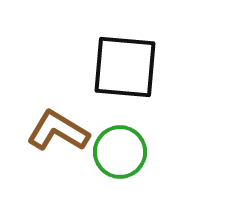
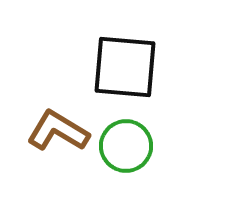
green circle: moved 6 px right, 6 px up
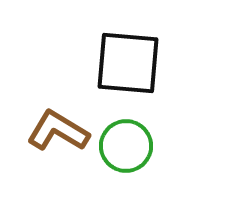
black square: moved 3 px right, 4 px up
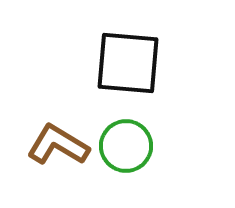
brown L-shape: moved 14 px down
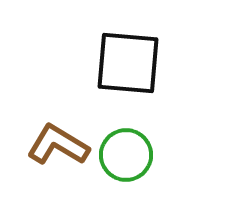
green circle: moved 9 px down
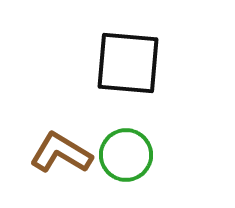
brown L-shape: moved 3 px right, 8 px down
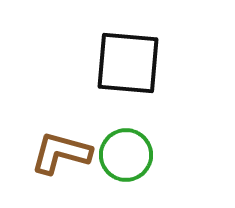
brown L-shape: rotated 16 degrees counterclockwise
